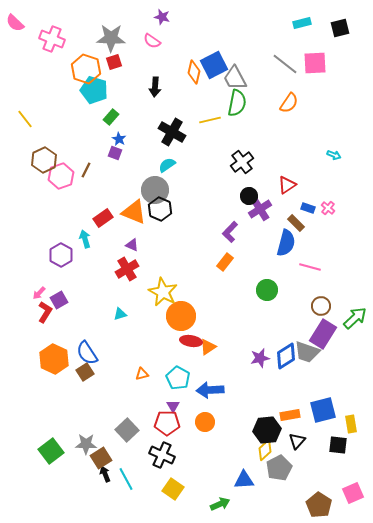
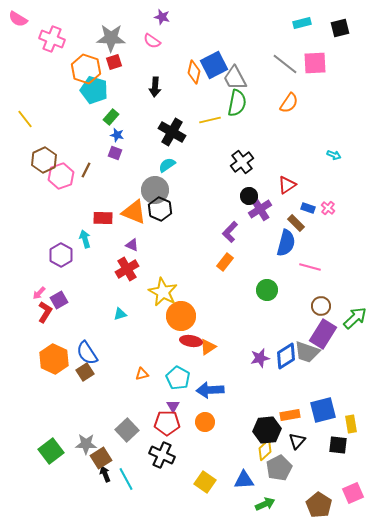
pink semicircle at (15, 23): moved 3 px right, 4 px up; rotated 12 degrees counterclockwise
blue star at (119, 139): moved 2 px left, 4 px up; rotated 16 degrees counterclockwise
red rectangle at (103, 218): rotated 36 degrees clockwise
yellow square at (173, 489): moved 32 px right, 7 px up
green arrow at (220, 504): moved 45 px right
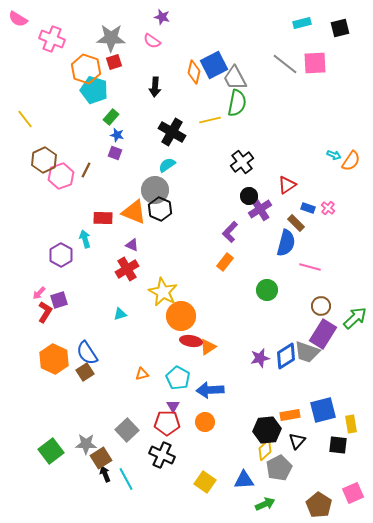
orange semicircle at (289, 103): moved 62 px right, 58 px down
purple square at (59, 300): rotated 12 degrees clockwise
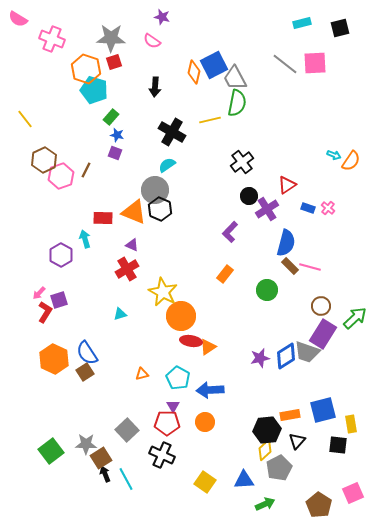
purple cross at (260, 209): moved 7 px right
brown rectangle at (296, 223): moved 6 px left, 43 px down
orange rectangle at (225, 262): moved 12 px down
